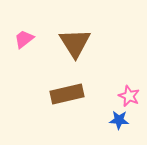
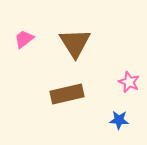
pink star: moved 14 px up
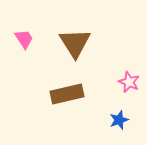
pink trapezoid: rotated 95 degrees clockwise
blue star: rotated 24 degrees counterclockwise
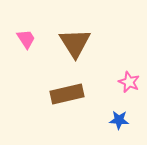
pink trapezoid: moved 2 px right
blue star: rotated 24 degrees clockwise
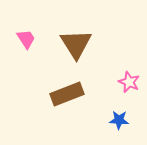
brown triangle: moved 1 px right, 1 px down
brown rectangle: rotated 8 degrees counterclockwise
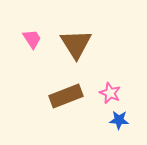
pink trapezoid: moved 6 px right
pink star: moved 19 px left, 11 px down
brown rectangle: moved 1 px left, 2 px down
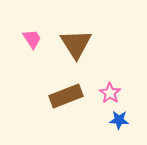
pink star: rotated 10 degrees clockwise
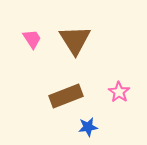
brown triangle: moved 1 px left, 4 px up
pink star: moved 9 px right, 1 px up
blue star: moved 31 px left, 7 px down; rotated 12 degrees counterclockwise
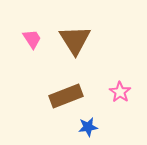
pink star: moved 1 px right
